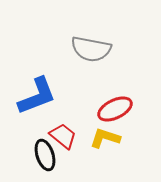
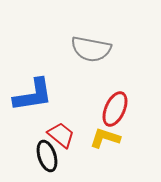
blue L-shape: moved 4 px left, 1 px up; rotated 12 degrees clockwise
red ellipse: rotated 40 degrees counterclockwise
red trapezoid: moved 2 px left, 1 px up
black ellipse: moved 2 px right, 1 px down
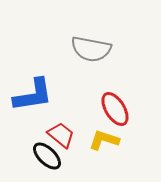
red ellipse: rotated 56 degrees counterclockwise
yellow L-shape: moved 1 px left, 2 px down
black ellipse: rotated 28 degrees counterclockwise
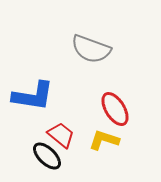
gray semicircle: rotated 9 degrees clockwise
blue L-shape: moved 1 px down; rotated 18 degrees clockwise
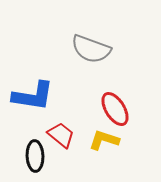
black ellipse: moved 12 px left; rotated 44 degrees clockwise
